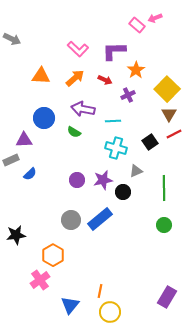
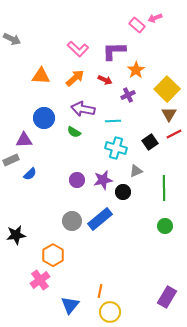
gray circle: moved 1 px right, 1 px down
green circle: moved 1 px right, 1 px down
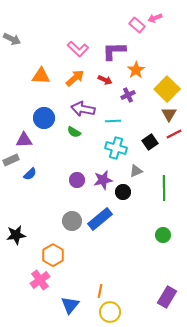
green circle: moved 2 px left, 9 px down
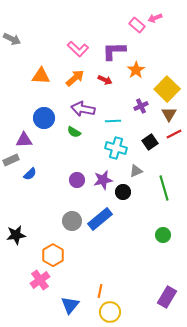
purple cross: moved 13 px right, 11 px down
green line: rotated 15 degrees counterclockwise
